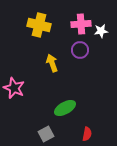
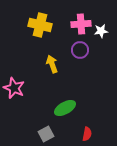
yellow cross: moved 1 px right
yellow arrow: moved 1 px down
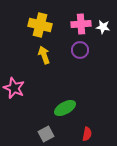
white star: moved 2 px right, 4 px up; rotated 16 degrees clockwise
yellow arrow: moved 8 px left, 9 px up
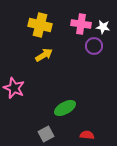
pink cross: rotated 12 degrees clockwise
purple circle: moved 14 px right, 4 px up
yellow arrow: rotated 78 degrees clockwise
red semicircle: moved 1 px down; rotated 96 degrees counterclockwise
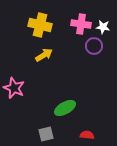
gray square: rotated 14 degrees clockwise
